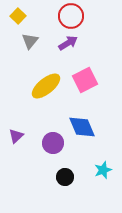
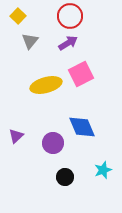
red circle: moved 1 px left
pink square: moved 4 px left, 6 px up
yellow ellipse: moved 1 px up; rotated 24 degrees clockwise
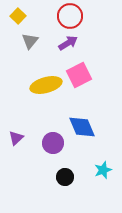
pink square: moved 2 px left, 1 px down
purple triangle: moved 2 px down
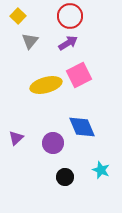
cyan star: moved 2 px left; rotated 30 degrees counterclockwise
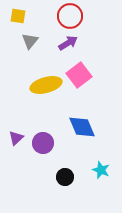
yellow square: rotated 35 degrees counterclockwise
pink square: rotated 10 degrees counterclockwise
purple circle: moved 10 px left
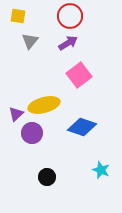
yellow ellipse: moved 2 px left, 20 px down
blue diamond: rotated 48 degrees counterclockwise
purple triangle: moved 24 px up
purple circle: moved 11 px left, 10 px up
black circle: moved 18 px left
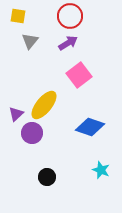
yellow ellipse: rotated 36 degrees counterclockwise
blue diamond: moved 8 px right
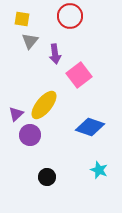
yellow square: moved 4 px right, 3 px down
purple arrow: moved 13 px left, 11 px down; rotated 114 degrees clockwise
purple circle: moved 2 px left, 2 px down
cyan star: moved 2 px left
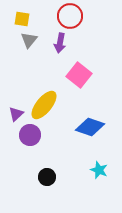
gray triangle: moved 1 px left, 1 px up
purple arrow: moved 5 px right, 11 px up; rotated 18 degrees clockwise
pink square: rotated 15 degrees counterclockwise
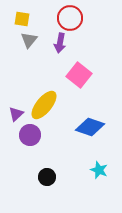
red circle: moved 2 px down
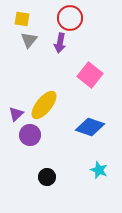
pink square: moved 11 px right
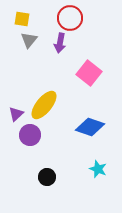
pink square: moved 1 px left, 2 px up
cyan star: moved 1 px left, 1 px up
